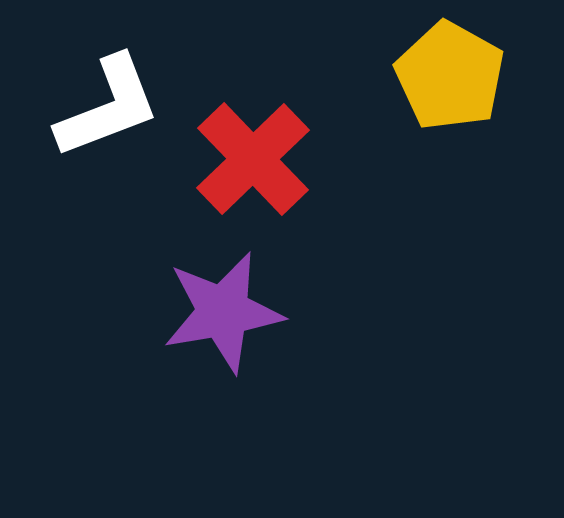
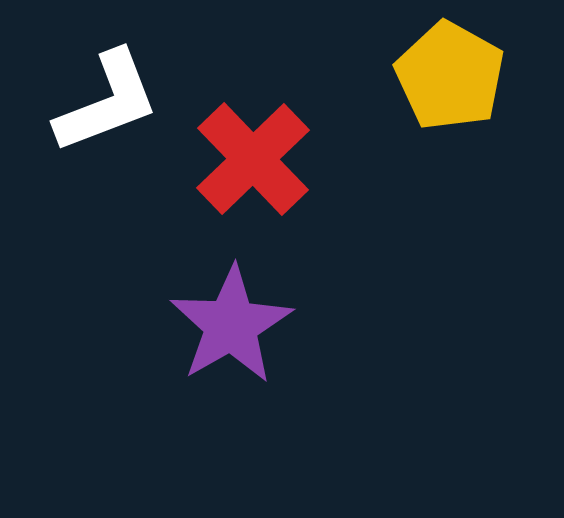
white L-shape: moved 1 px left, 5 px up
purple star: moved 8 px right, 13 px down; rotated 20 degrees counterclockwise
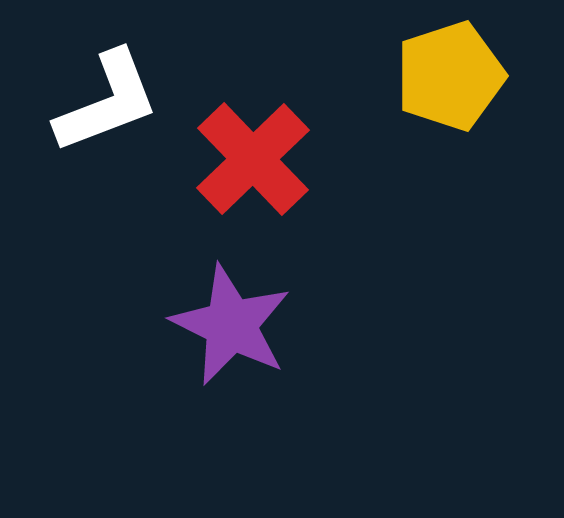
yellow pentagon: rotated 25 degrees clockwise
purple star: rotated 16 degrees counterclockwise
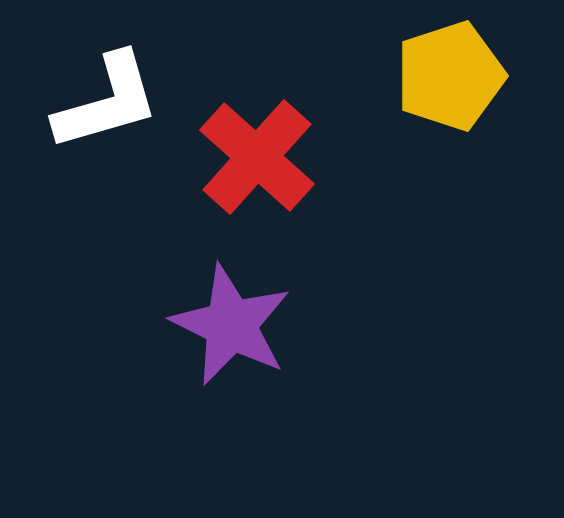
white L-shape: rotated 5 degrees clockwise
red cross: moved 4 px right, 2 px up; rotated 4 degrees counterclockwise
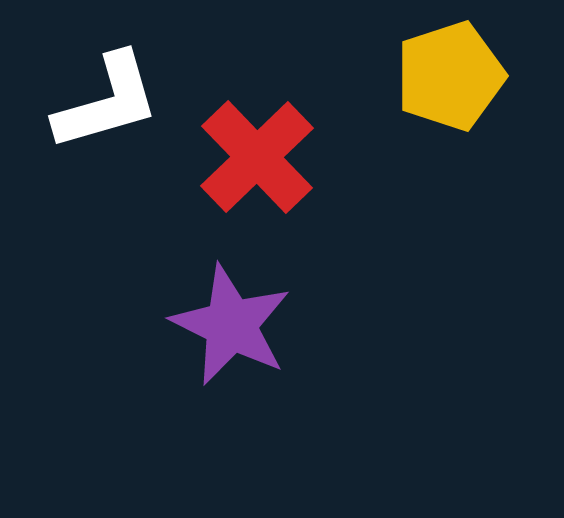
red cross: rotated 4 degrees clockwise
